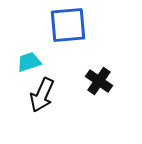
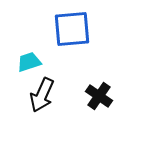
blue square: moved 4 px right, 4 px down
black cross: moved 15 px down
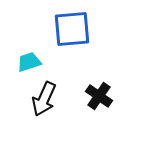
black arrow: moved 2 px right, 4 px down
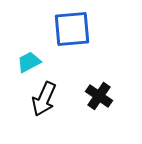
cyan trapezoid: rotated 10 degrees counterclockwise
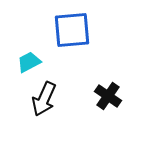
blue square: moved 1 px down
black cross: moved 9 px right
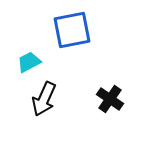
blue square: rotated 6 degrees counterclockwise
black cross: moved 2 px right, 3 px down
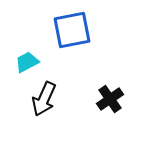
cyan trapezoid: moved 2 px left
black cross: rotated 20 degrees clockwise
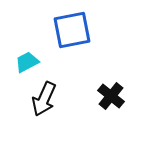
black cross: moved 1 px right, 3 px up; rotated 16 degrees counterclockwise
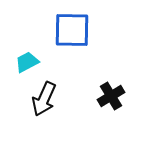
blue square: rotated 12 degrees clockwise
black cross: rotated 20 degrees clockwise
